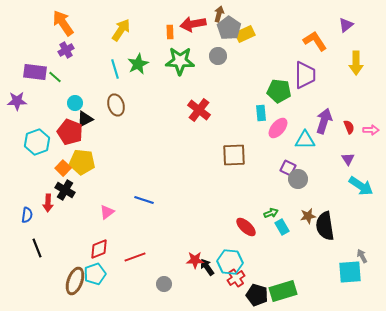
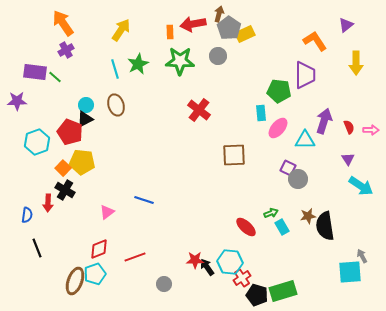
cyan circle at (75, 103): moved 11 px right, 2 px down
red cross at (236, 278): moved 6 px right
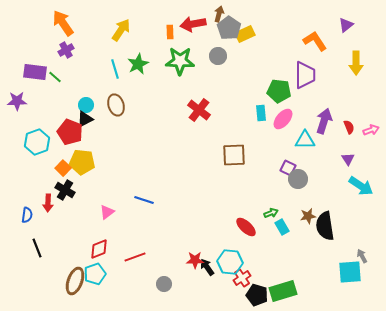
pink ellipse at (278, 128): moved 5 px right, 9 px up
pink arrow at (371, 130): rotated 21 degrees counterclockwise
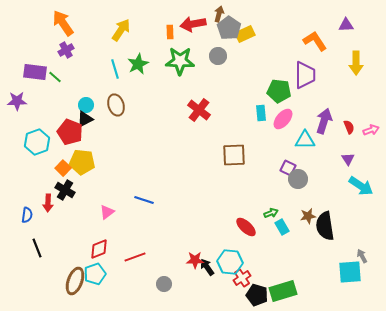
purple triangle at (346, 25): rotated 35 degrees clockwise
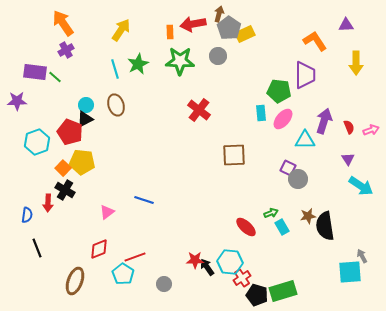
cyan pentagon at (95, 274): moved 28 px right; rotated 20 degrees counterclockwise
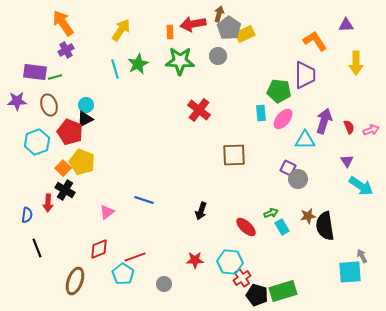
green line at (55, 77): rotated 56 degrees counterclockwise
brown ellipse at (116, 105): moved 67 px left
purple triangle at (348, 159): moved 1 px left, 2 px down
yellow pentagon at (82, 162): rotated 15 degrees clockwise
black arrow at (207, 267): moved 6 px left, 56 px up; rotated 126 degrees counterclockwise
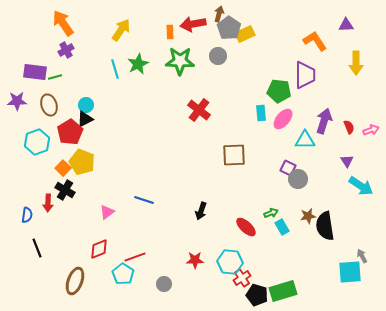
red pentagon at (70, 132): rotated 20 degrees clockwise
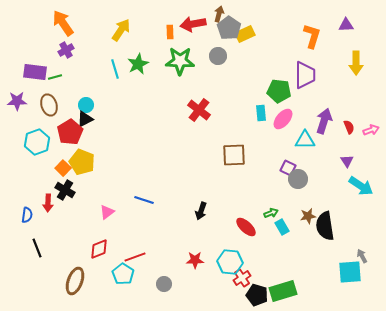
orange L-shape at (315, 41): moved 3 px left, 5 px up; rotated 50 degrees clockwise
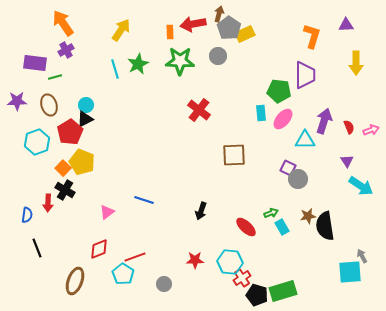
purple rectangle at (35, 72): moved 9 px up
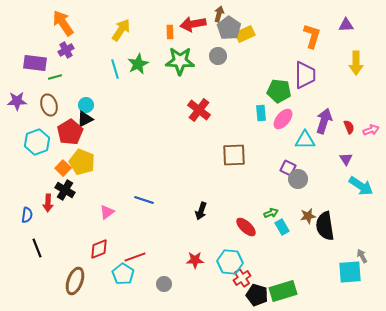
purple triangle at (347, 161): moved 1 px left, 2 px up
